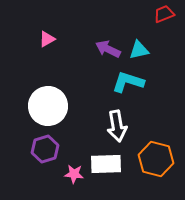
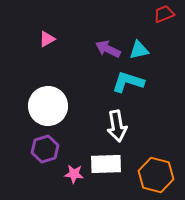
orange hexagon: moved 16 px down
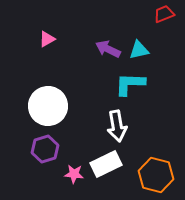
cyan L-shape: moved 2 px right, 2 px down; rotated 16 degrees counterclockwise
white rectangle: rotated 24 degrees counterclockwise
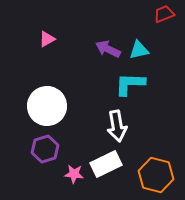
white circle: moved 1 px left
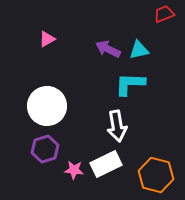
pink star: moved 4 px up
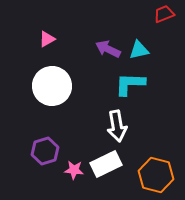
white circle: moved 5 px right, 20 px up
purple hexagon: moved 2 px down
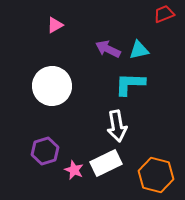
pink triangle: moved 8 px right, 14 px up
white rectangle: moved 1 px up
pink star: rotated 18 degrees clockwise
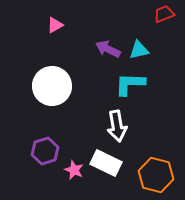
white rectangle: rotated 52 degrees clockwise
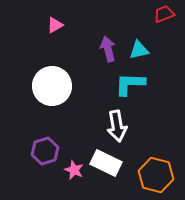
purple arrow: rotated 50 degrees clockwise
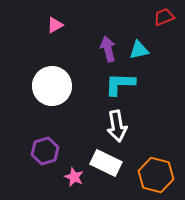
red trapezoid: moved 3 px down
cyan L-shape: moved 10 px left
pink star: moved 7 px down
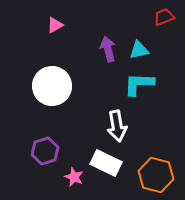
cyan L-shape: moved 19 px right
